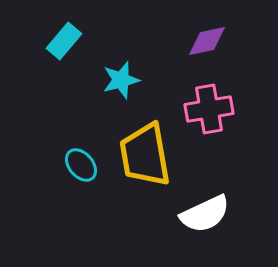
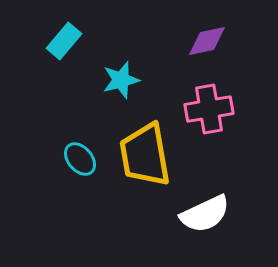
cyan ellipse: moved 1 px left, 6 px up
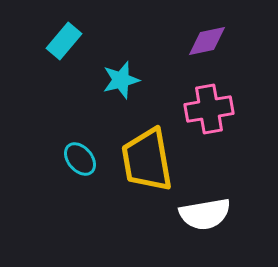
yellow trapezoid: moved 2 px right, 5 px down
white semicircle: rotated 15 degrees clockwise
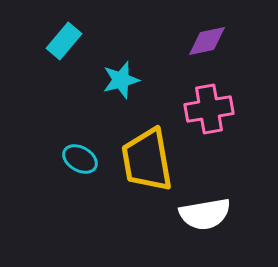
cyan ellipse: rotated 20 degrees counterclockwise
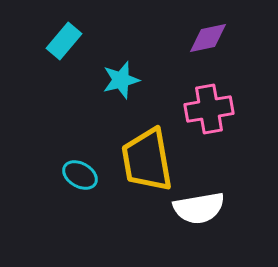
purple diamond: moved 1 px right, 3 px up
cyan ellipse: moved 16 px down
white semicircle: moved 6 px left, 6 px up
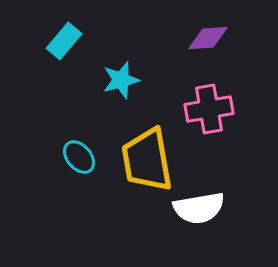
purple diamond: rotated 9 degrees clockwise
cyan ellipse: moved 1 px left, 18 px up; rotated 20 degrees clockwise
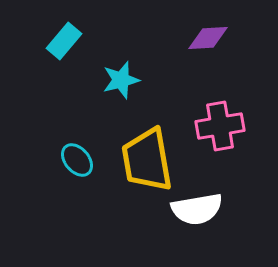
pink cross: moved 11 px right, 17 px down
cyan ellipse: moved 2 px left, 3 px down
white semicircle: moved 2 px left, 1 px down
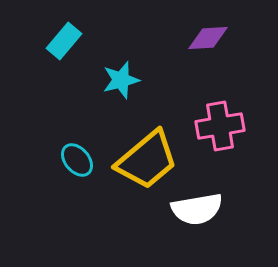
yellow trapezoid: rotated 120 degrees counterclockwise
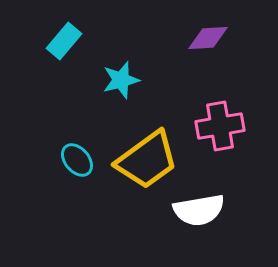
yellow trapezoid: rotated 4 degrees clockwise
white semicircle: moved 2 px right, 1 px down
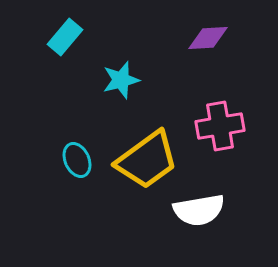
cyan rectangle: moved 1 px right, 4 px up
cyan ellipse: rotated 16 degrees clockwise
